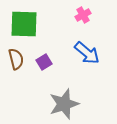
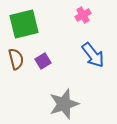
green square: rotated 16 degrees counterclockwise
blue arrow: moved 6 px right, 2 px down; rotated 12 degrees clockwise
purple square: moved 1 px left, 1 px up
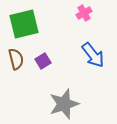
pink cross: moved 1 px right, 2 px up
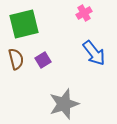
blue arrow: moved 1 px right, 2 px up
purple square: moved 1 px up
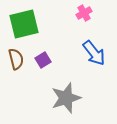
gray star: moved 2 px right, 6 px up
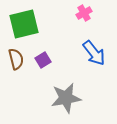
gray star: rotated 8 degrees clockwise
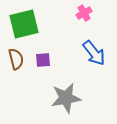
purple square: rotated 28 degrees clockwise
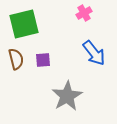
gray star: moved 1 px right, 2 px up; rotated 20 degrees counterclockwise
